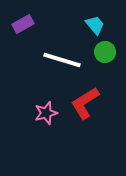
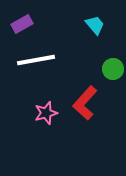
purple rectangle: moved 1 px left
green circle: moved 8 px right, 17 px down
white line: moved 26 px left; rotated 27 degrees counterclockwise
red L-shape: rotated 16 degrees counterclockwise
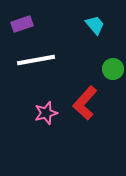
purple rectangle: rotated 10 degrees clockwise
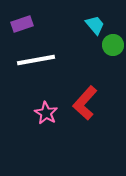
green circle: moved 24 px up
pink star: rotated 25 degrees counterclockwise
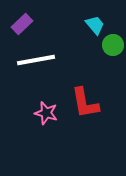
purple rectangle: rotated 25 degrees counterclockwise
red L-shape: rotated 52 degrees counterclockwise
pink star: rotated 15 degrees counterclockwise
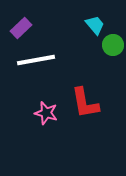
purple rectangle: moved 1 px left, 4 px down
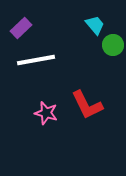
red L-shape: moved 2 px right, 2 px down; rotated 16 degrees counterclockwise
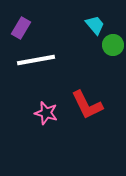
purple rectangle: rotated 15 degrees counterclockwise
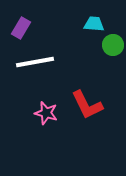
cyan trapezoid: moved 1 px left, 1 px up; rotated 45 degrees counterclockwise
white line: moved 1 px left, 2 px down
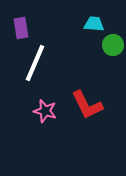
purple rectangle: rotated 40 degrees counterclockwise
white line: moved 1 px down; rotated 57 degrees counterclockwise
pink star: moved 1 px left, 2 px up
